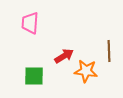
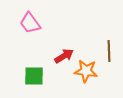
pink trapezoid: rotated 40 degrees counterclockwise
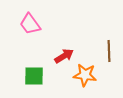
pink trapezoid: moved 1 px down
orange star: moved 1 px left, 4 px down
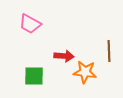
pink trapezoid: rotated 25 degrees counterclockwise
red arrow: rotated 36 degrees clockwise
orange star: moved 3 px up
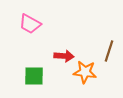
brown line: rotated 20 degrees clockwise
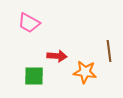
pink trapezoid: moved 1 px left, 1 px up
brown line: rotated 25 degrees counterclockwise
red arrow: moved 7 px left
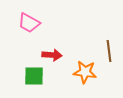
red arrow: moved 5 px left, 1 px up
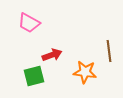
red arrow: rotated 24 degrees counterclockwise
green square: rotated 15 degrees counterclockwise
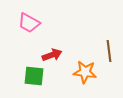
green square: rotated 20 degrees clockwise
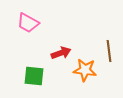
pink trapezoid: moved 1 px left
red arrow: moved 9 px right, 2 px up
orange star: moved 2 px up
